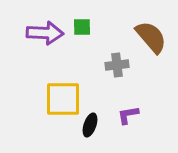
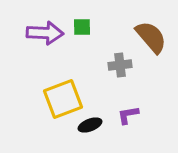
gray cross: moved 3 px right
yellow square: rotated 21 degrees counterclockwise
black ellipse: rotated 50 degrees clockwise
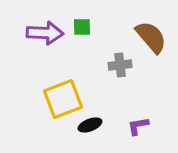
purple L-shape: moved 10 px right, 11 px down
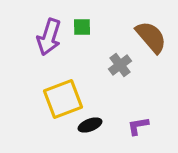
purple arrow: moved 4 px right, 4 px down; rotated 105 degrees clockwise
gray cross: rotated 30 degrees counterclockwise
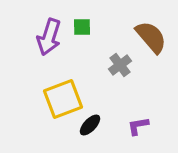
black ellipse: rotated 25 degrees counterclockwise
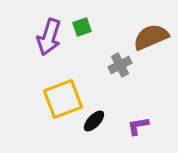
green square: rotated 18 degrees counterclockwise
brown semicircle: rotated 72 degrees counterclockwise
gray cross: rotated 10 degrees clockwise
black ellipse: moved 4 px right, 4 px up
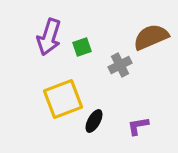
green square: moved 20 px down
black ellipse: rotated 15 degrees counterclockwise
